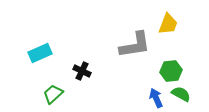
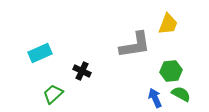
blue arrow: moved 1 px left
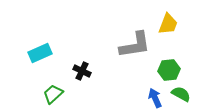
green hexagon: moved 2 px left, 1 px up
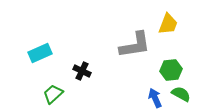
green hexagon: moved 2 px right
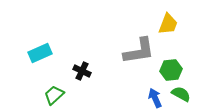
gray L-shape: moved 4 px right, 6 px down
green trapezoid: moved 1 px right, 1 px down
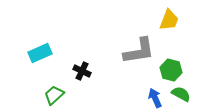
yellow trapezoid: moved 1 px right, 4 px up
green hexagon: rotated 20 degrees clockwise
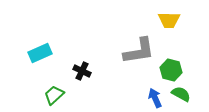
yellow trapezoid: rotated 70 degrees clockwise
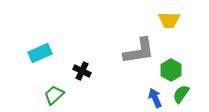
green hexagon: rotated 15 degrees clockwise
green semicircle: rotated 84 degrees counterclockwise
